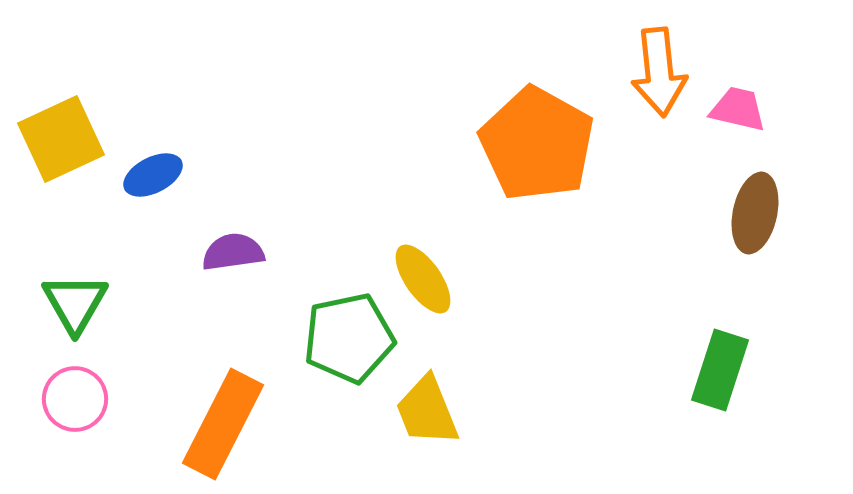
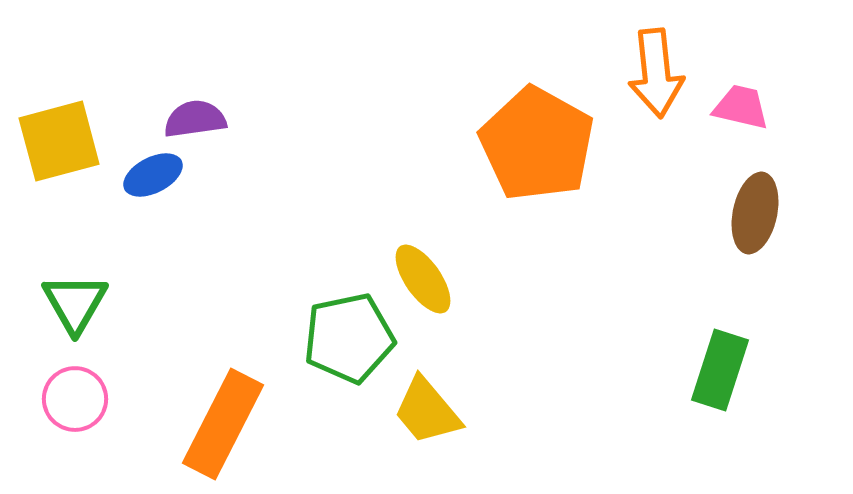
orange arrow: moved 3 px left, 1 px down
pink trapezoid: moved 3 px right, 2 px up
yellow square: moved 2 px left, 2 px down; rotated 10 degrees clockwise
purple semicircle: moved 38 px left, 133 px up
yellow trapezoid: rotated 18 degrees counterclockwise
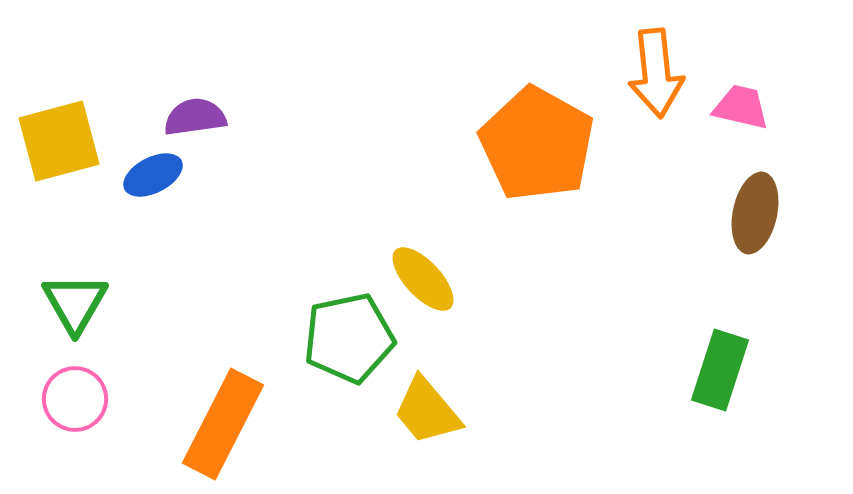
purple semicircle: moved 2 px up
yellow ellipse: rotated 8 degrees counterclockwise
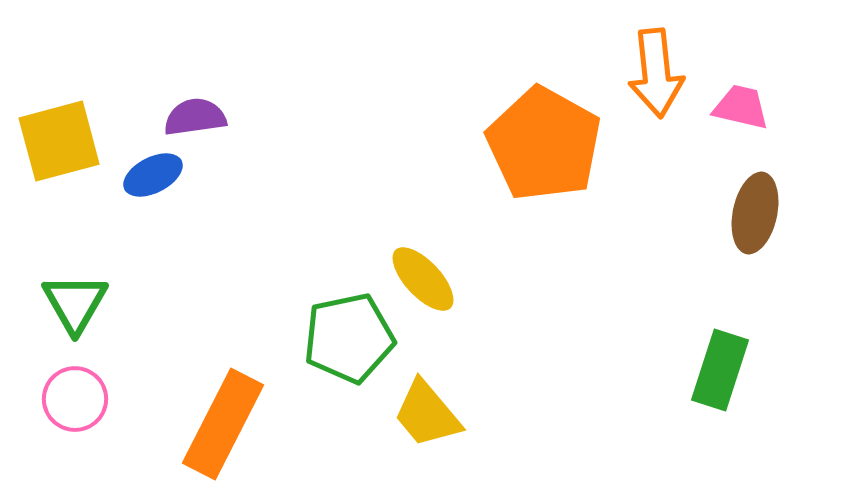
orange pentagon: moved 7 px right
yellow trapezoid: moved 3 px down
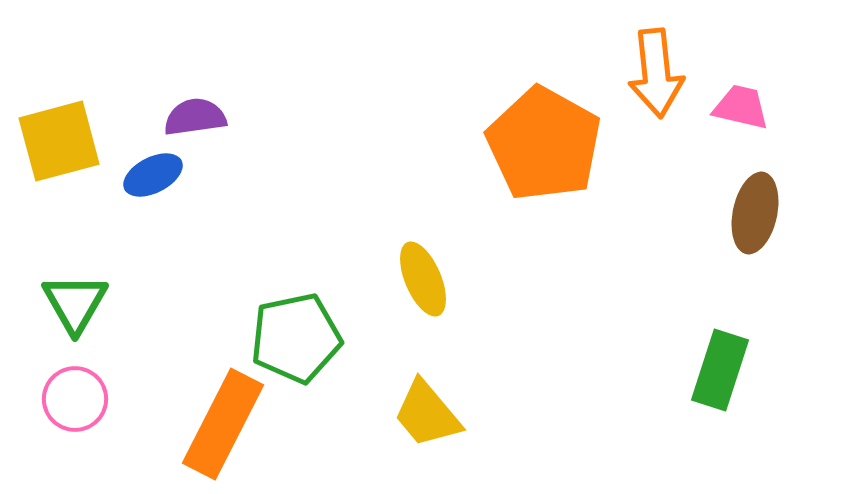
yellow ellipse: rotated 20 degrees clockwise
green pentagon: moved 53 px left
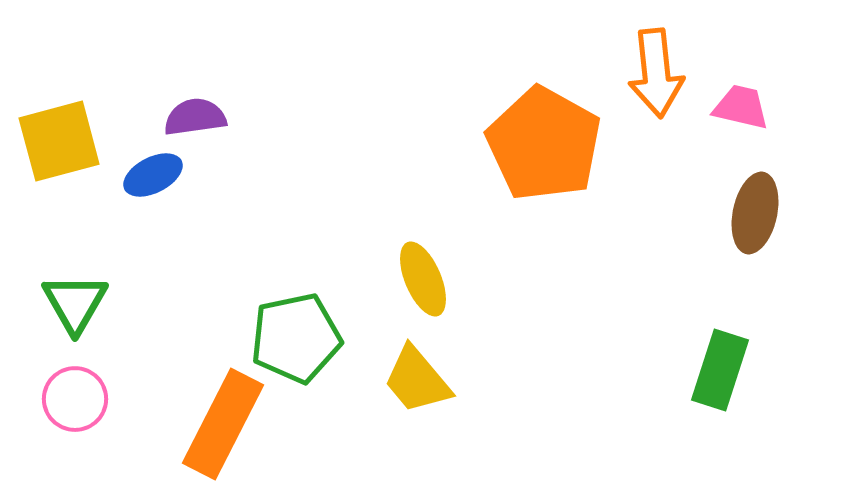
yellow trapezoid: moved 10 px left, 34 px up
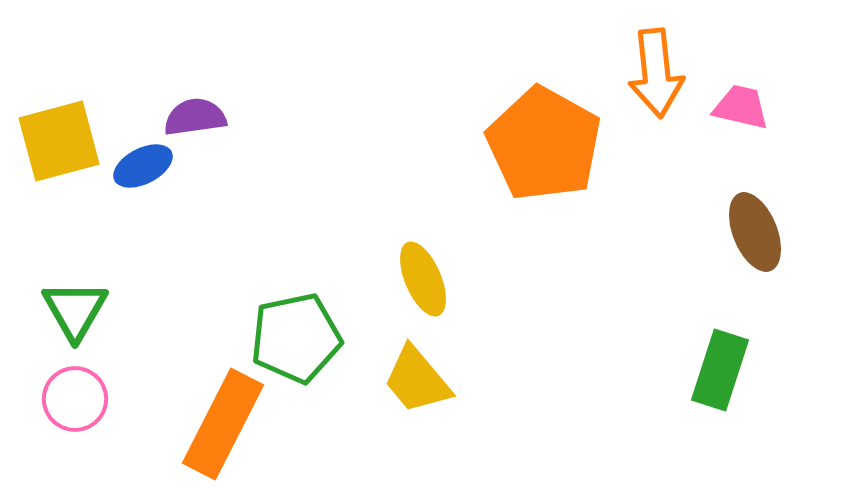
blue ellipse: moved 10 px left, 9 px up
brown ellipse: moved 19 px down; rotated 34 degrees counterclockwise
green triangle: moved 7 px down
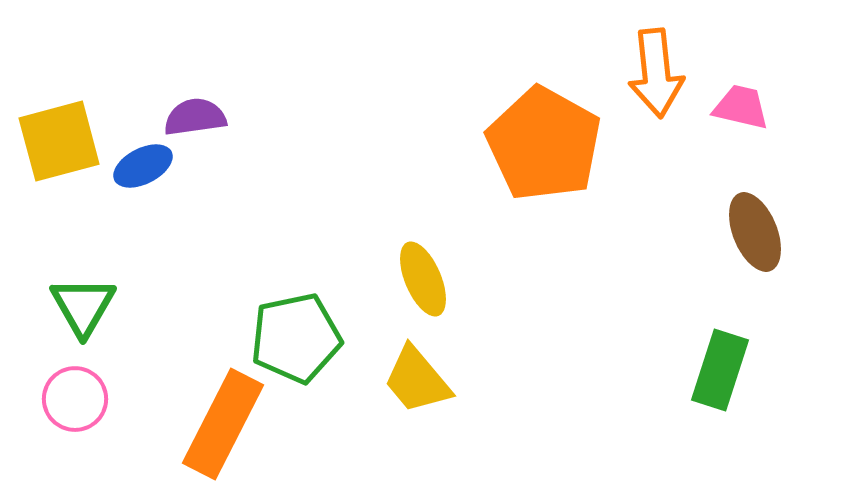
green triangle: moved 8 px right, 4 px up
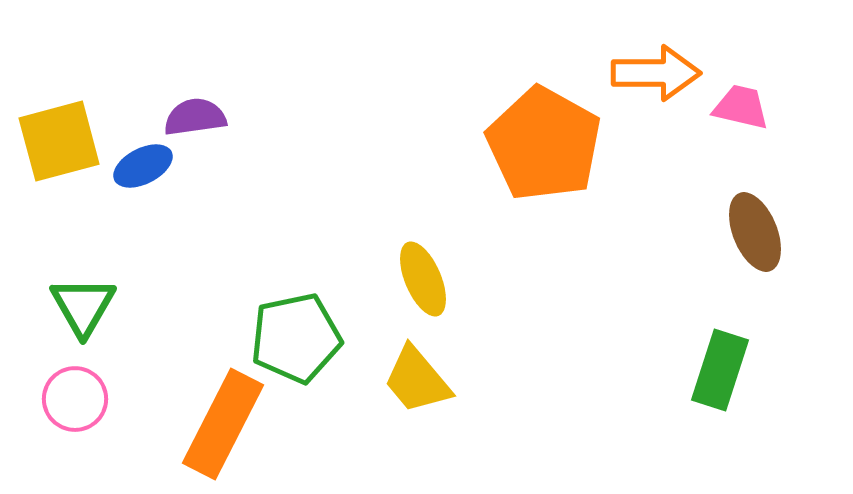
orange arrow: rotated 84 degrees counterclockwise
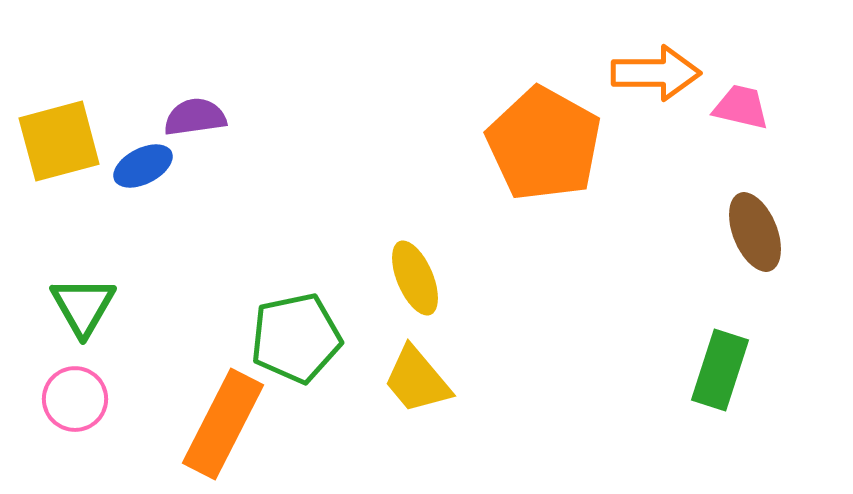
yellow ellipse: moved 8 px left, 1 px up
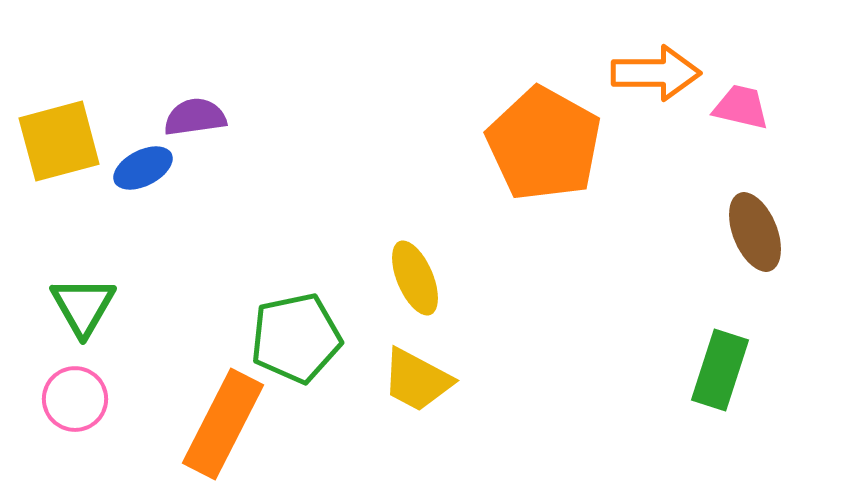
blue ellipse: moved 2 px down
yellow trapezoid: rotated 22 degrees counterclockwise
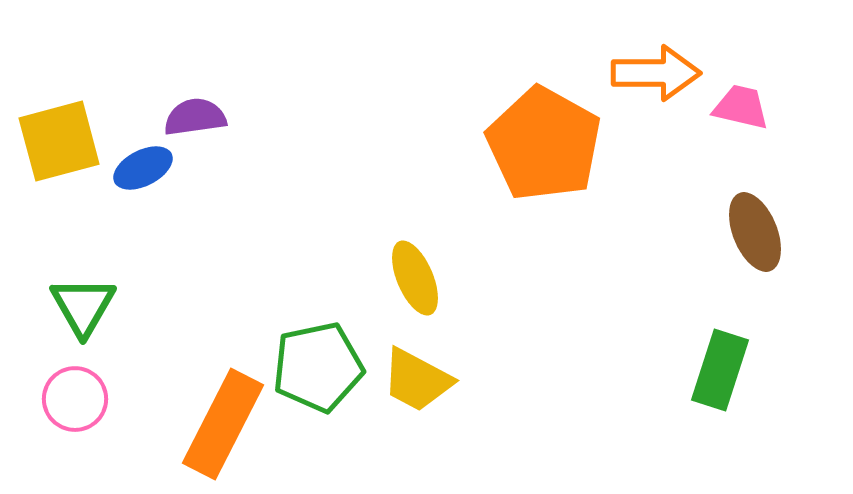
green pentagon: moved 22 px right, 29 px down
